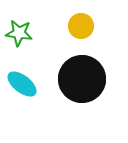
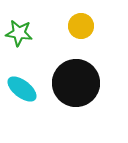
black circle: moved 6 px left, 4 px down
cyan ellipse: moved 5 px down
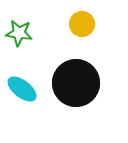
yellow circle: moved 1 px right, 2 px up
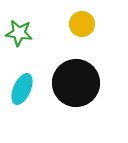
cyan ellipse: rotated 76 degrees clockwise
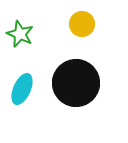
green star: moved 1 px right, 1 px down; rotated 16 degrees clockwise
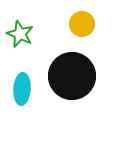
black circle: moved 4 px left, 7 px up
cyan ellipse: rotated 20 degrees counterclockwise
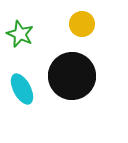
cyan ellipse: rotated 32 degrees counterclockwise
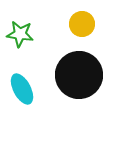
green star: rotated 16 degrees counterclockwise
black circle: moved 7 px right, 1 px up
